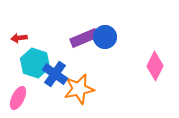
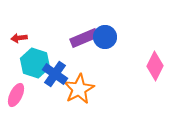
orange star: rotated 16 degrees counterclockwise
pink ellipse: moved 2 px left, 3 px up
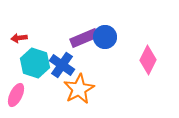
pink diamond: moved 7 px left, 6 px up
blue cross: moved 7 px right, 9 px up
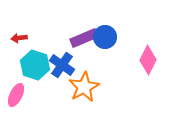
cyan hexagon: moved 2 px down
orange star: moved 5 px right, 2 px up
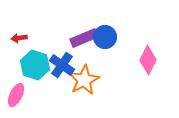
orange star: moved 7 px up
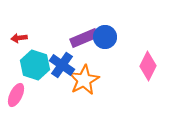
pink diamond: moved 6 px down
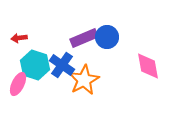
blue circle: moved 2 px right
pink diamond: rotated 36 degrees counterclockwise
pink ellipse: moved 2 px right, 11 px up
